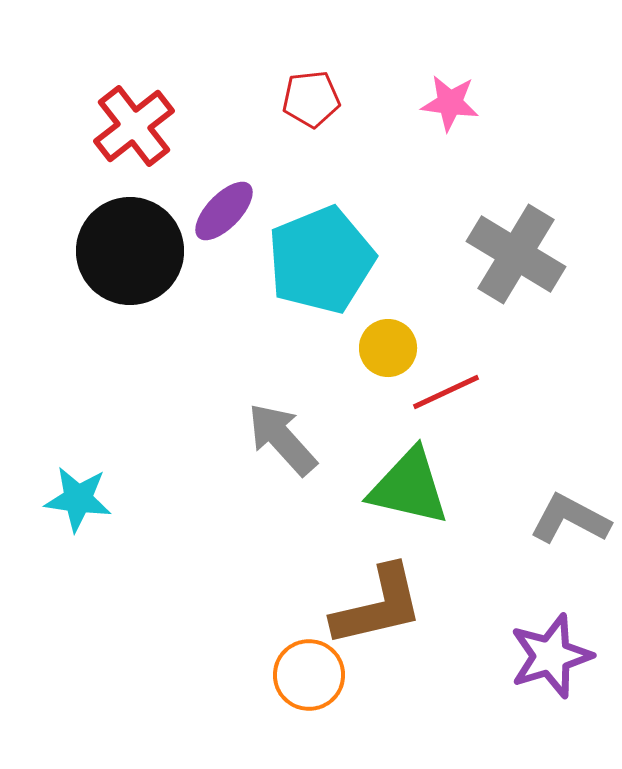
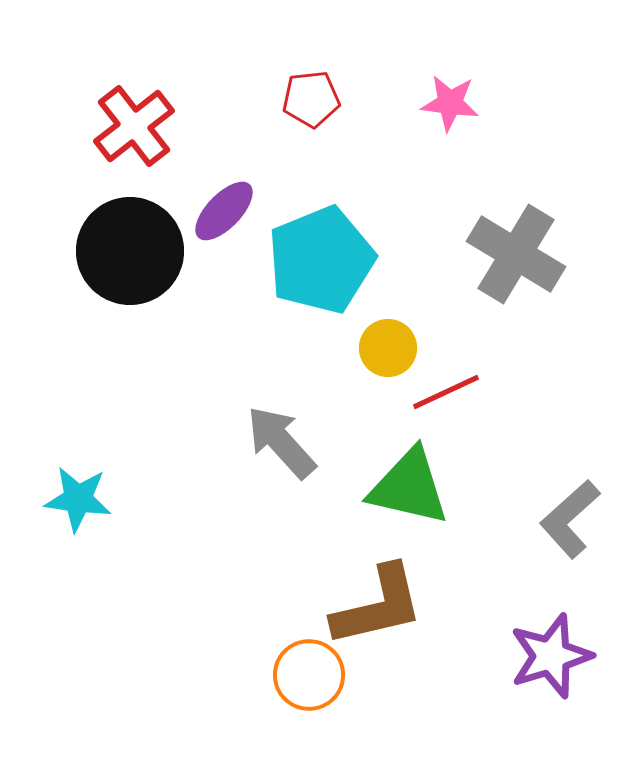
gray arrow: moved 1 px left, 3 px down
gray L-shape: rotated 70 degrees counterclockwise
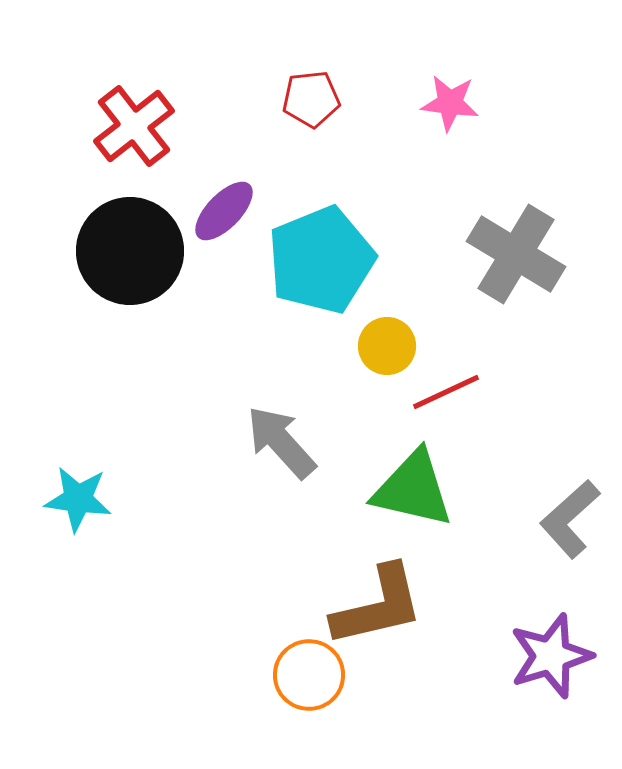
yellow circle: moved 1 px left, 2 px up
green triangle: moved 4 px right, 2 px down
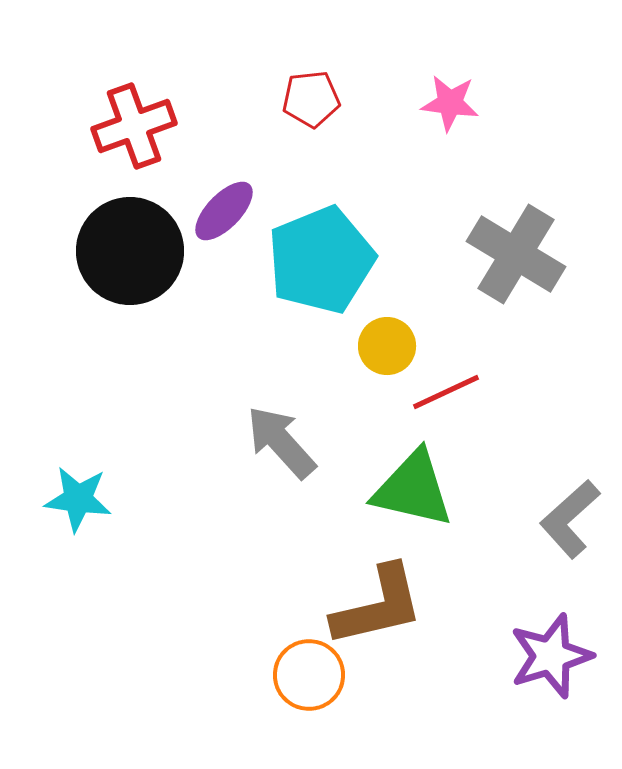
red cross: rotated 18 degrees clockwise
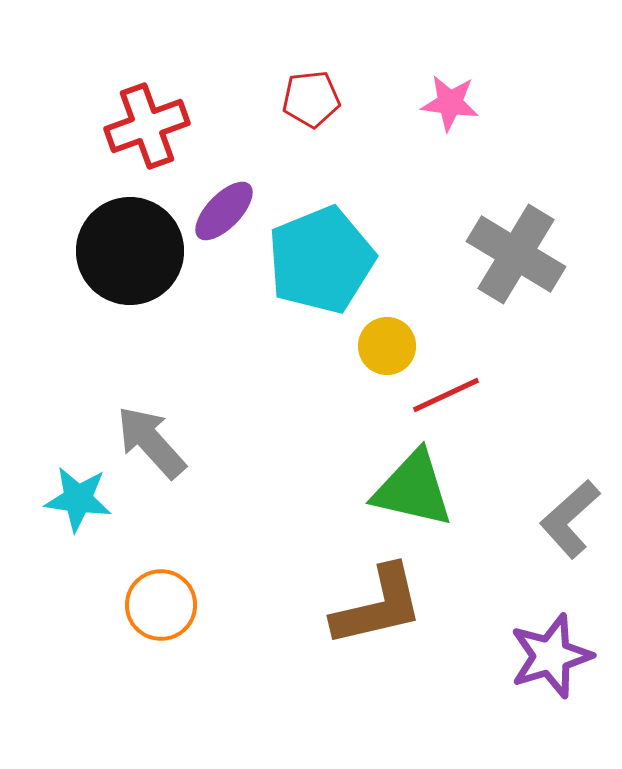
red cross: moved 13 px right
red line: moved 3 px down
gray arrow: moved 130 px left
orange circle: moved 148 px left, 70 px up
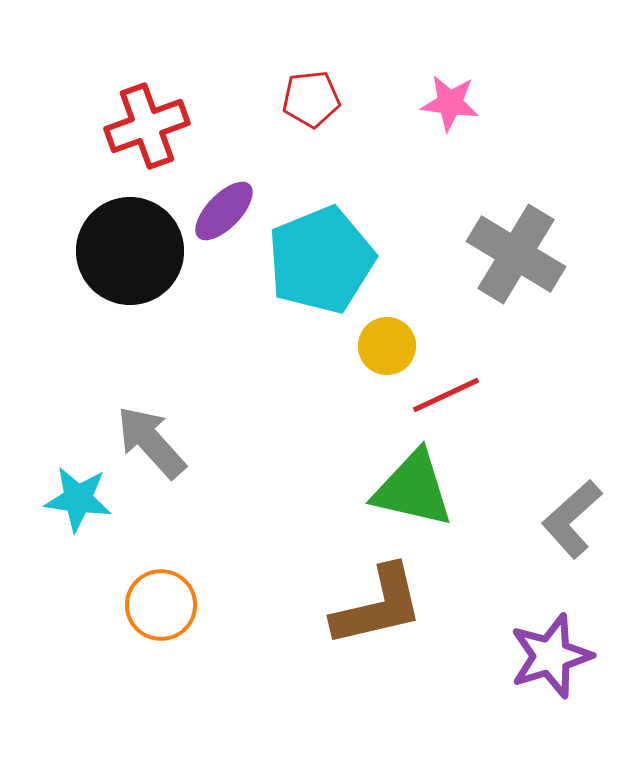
gray L-shape: moved 2 px right
